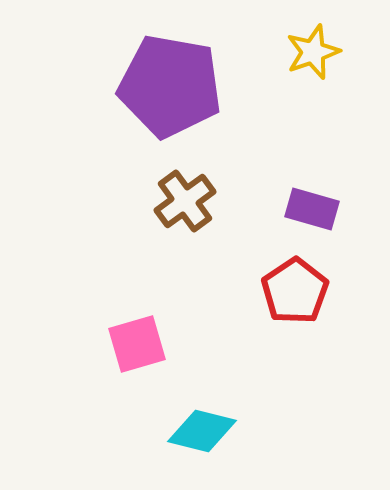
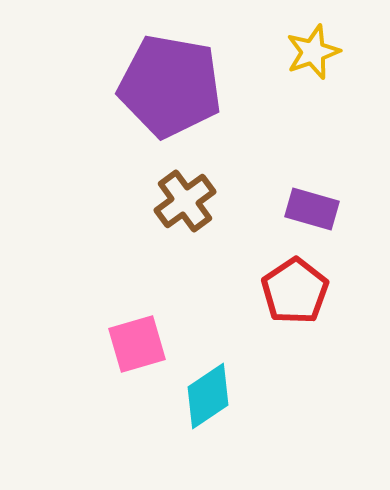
cyan diamond: moved 6 px right, 35 px up; rotated 48 degrees counterclockwise
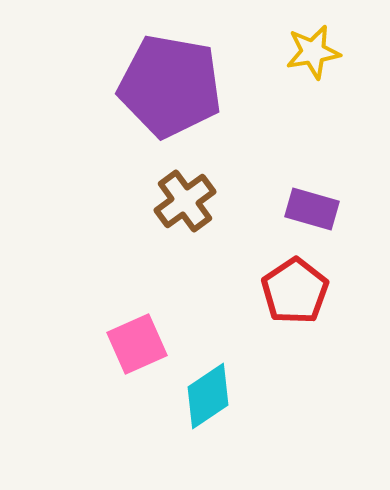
yellow star: rotated 10 degrees clockwise
pink square: rotated 8 degrees counterclockwise
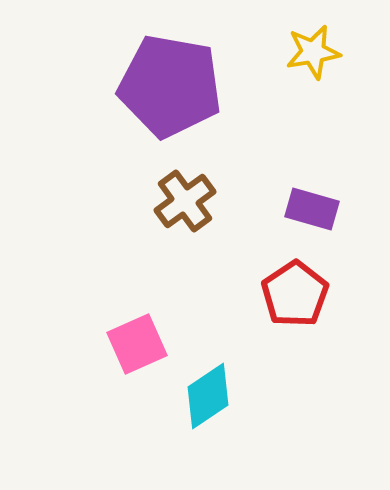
red pentagon: moved 3 px down
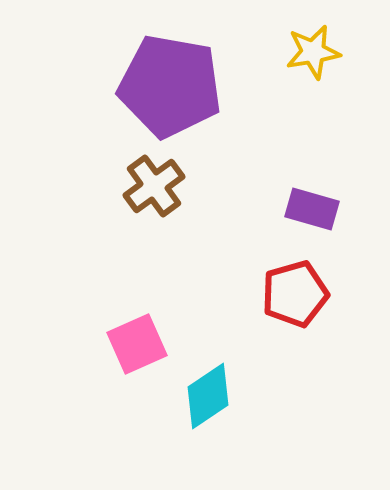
brown cross: moved 31 px left, 15 px up
red pentagon: rotated 18 degrees clockwise
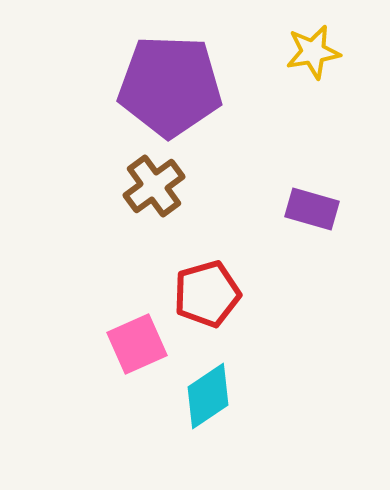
purple pentagon: rotated 8 degrees counterclockwise
red pentagon: moved 88 px left
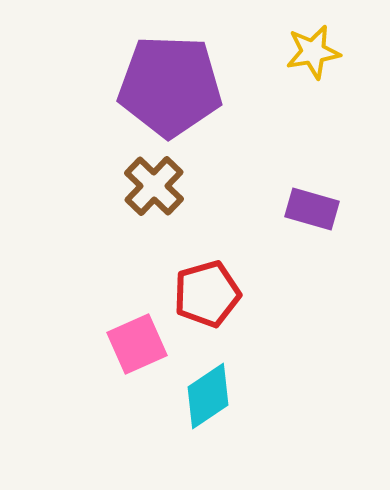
brown cross: rotated 10 degrees counterclockwise
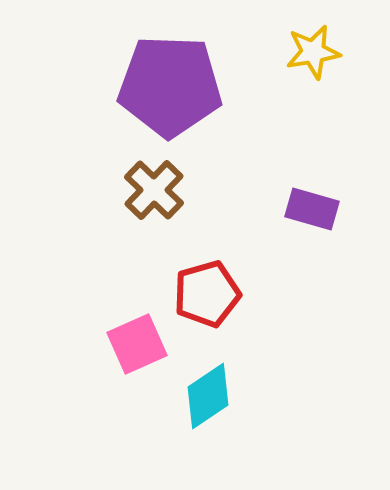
brown cross: moved 4 px down
